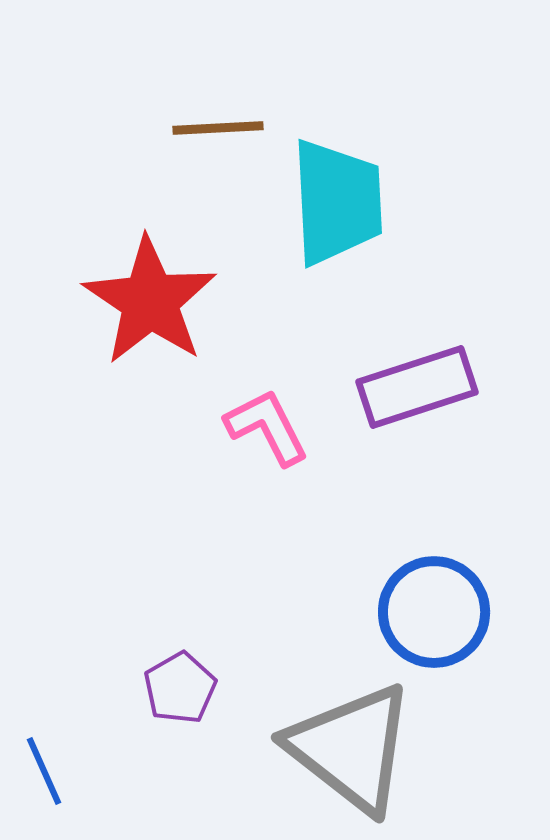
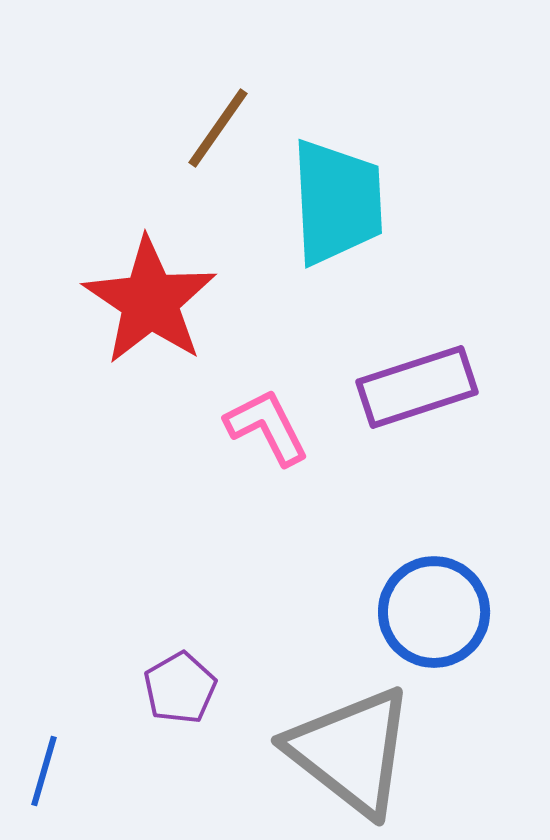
brown line: rotated 52 degrees counterclockwise
gray triangle: moved 3 px down
blue line: rotated 40 degrees clockwise
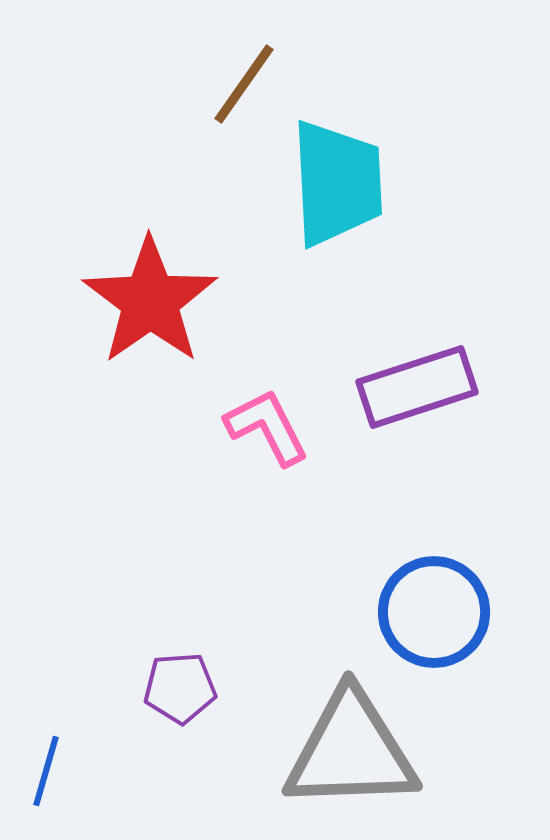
brown line: moved 26 px right, 44 px up
cyan trapezoid: moved 19 px up
red star: rotated 3 degrees clockwise
purple pentagon: rotated 26 degrees clockwise
gray triangle: rotated 40 degrees counterclockwise
blue line: moved 2 px right
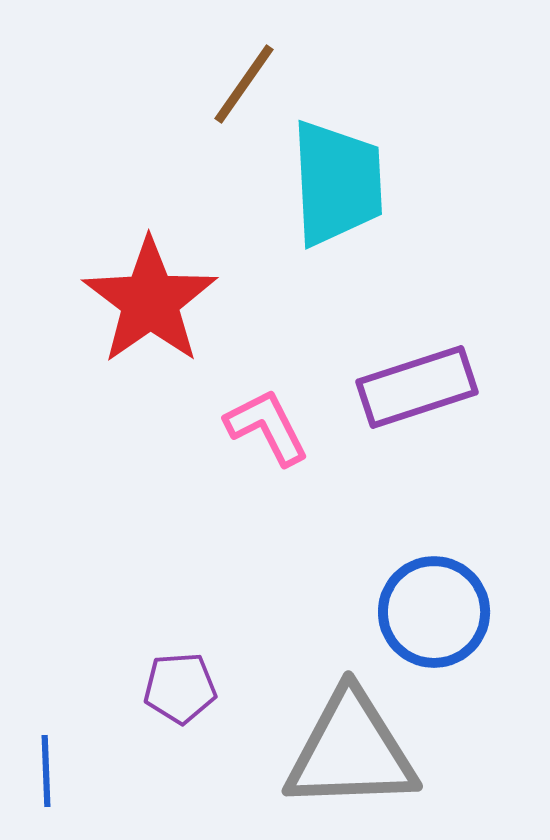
blue line: rotated 18 degrees counterclockwise
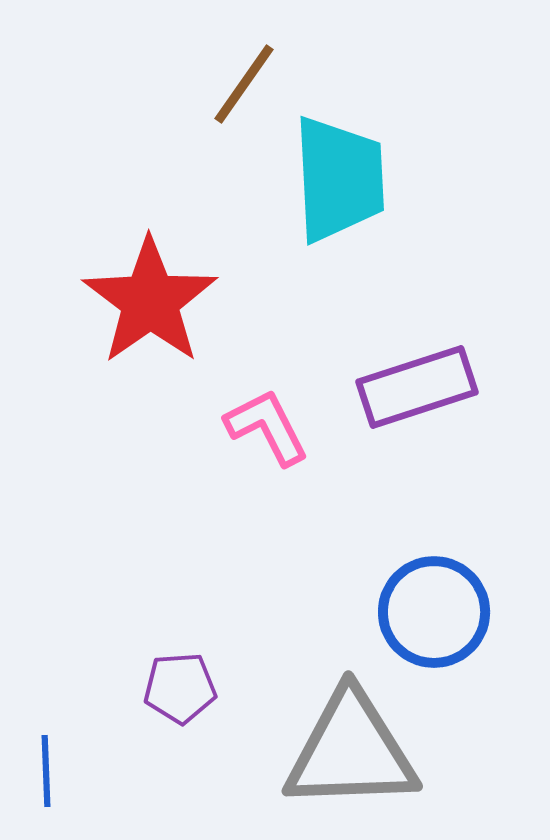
cyan trapezoid: moved 2 px right, 4 px up
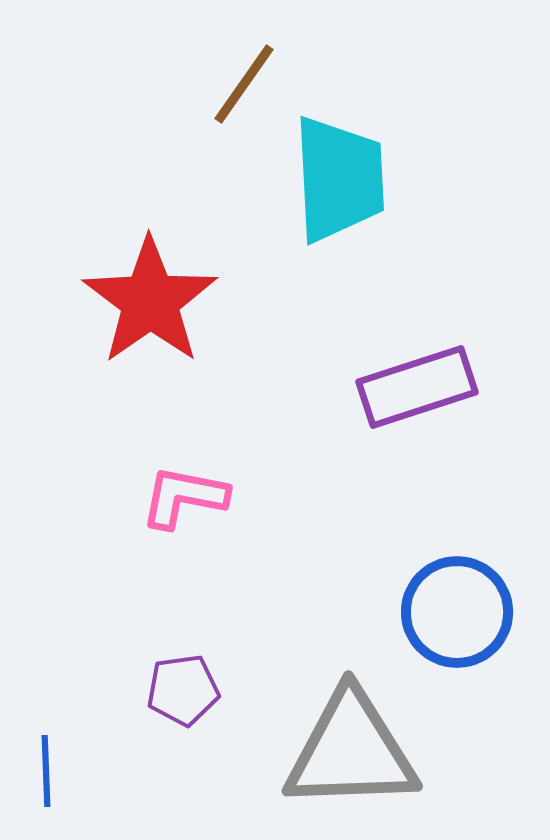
pink L-shape: moved 83 px left, 70 px down; rotated 52 degrees counterclockwise
blue circle: moved 23 px right
purple pentagon: moved 3 px right, 2 px down; rotated 4 degrees counterclockwise
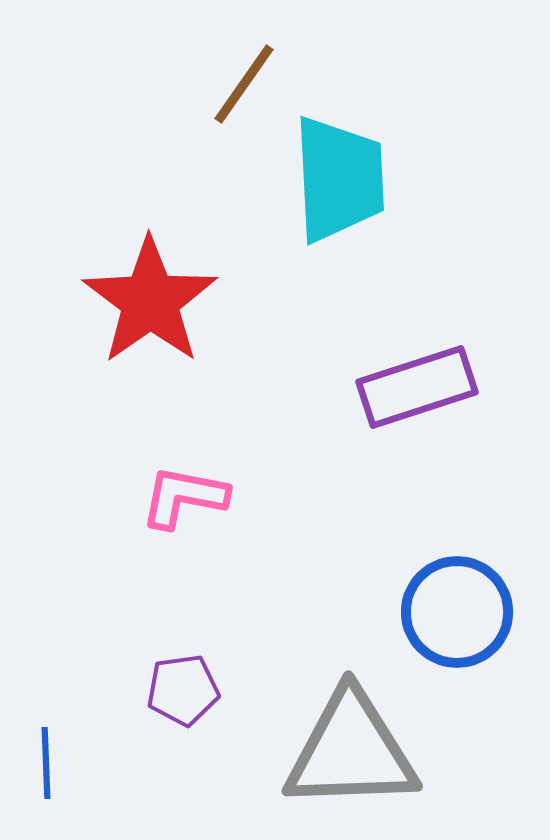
blue line: moved 8 px up
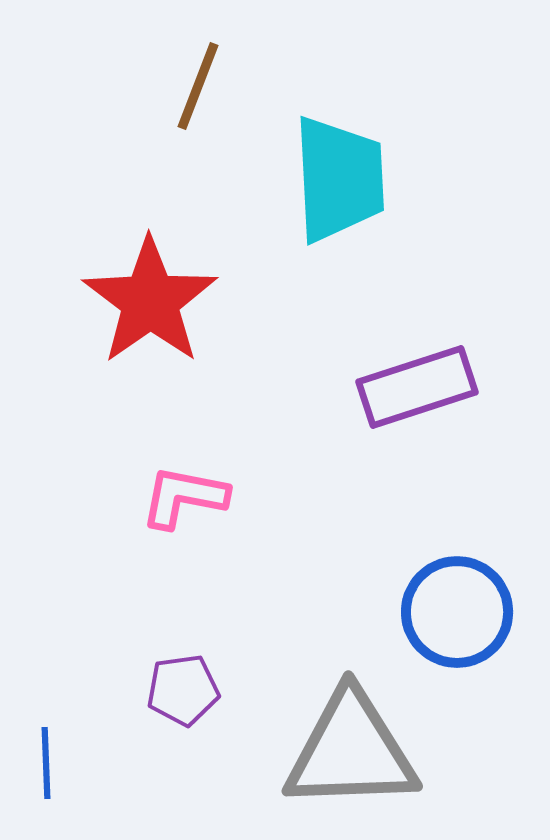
brown line: moved 46 px left, 2 px down; rotated 14 degrees counterclockwise
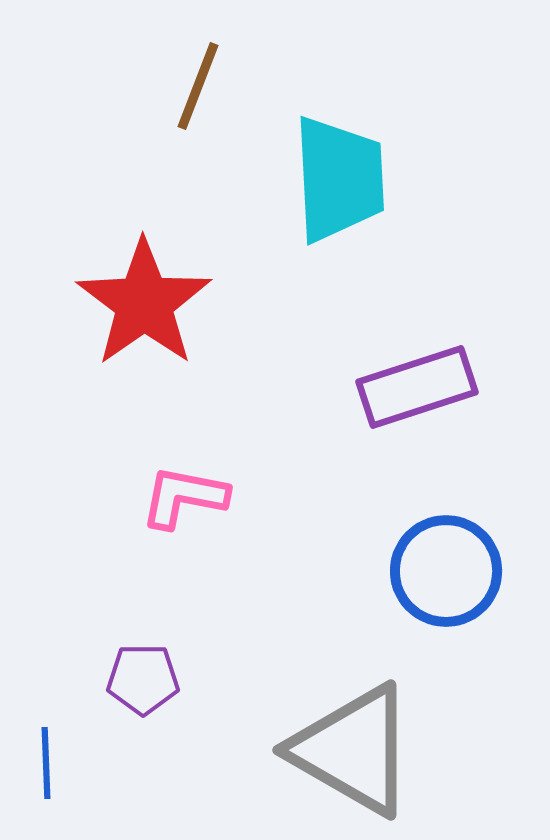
red star: moved 6 px left, 2 px down
blue circle: moved 11 px left, 41 px up
purple pentagon: moved 40 px left, 11 px up; rotated 8 degrees clockwise
gray triangle: moved 2 px right, 1 px up; rotated 32 degrees clockwise
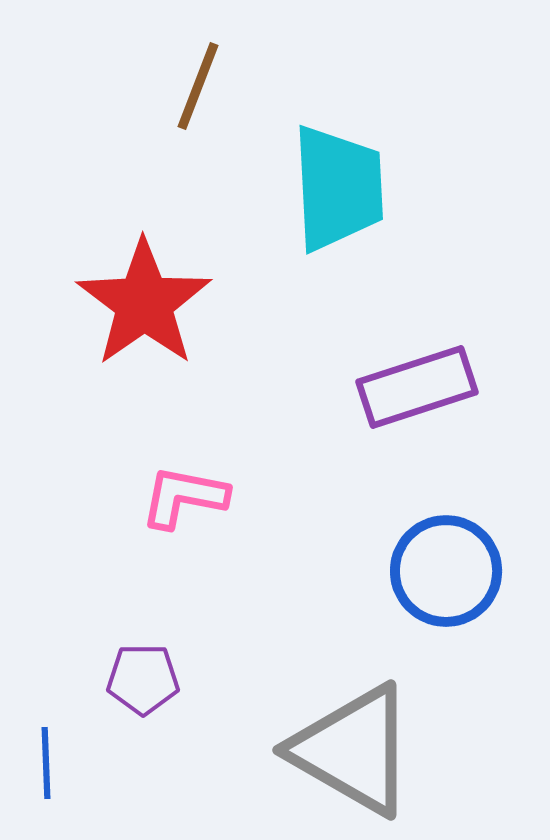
cyan trapezoid: moved 1 px left, 9 px down
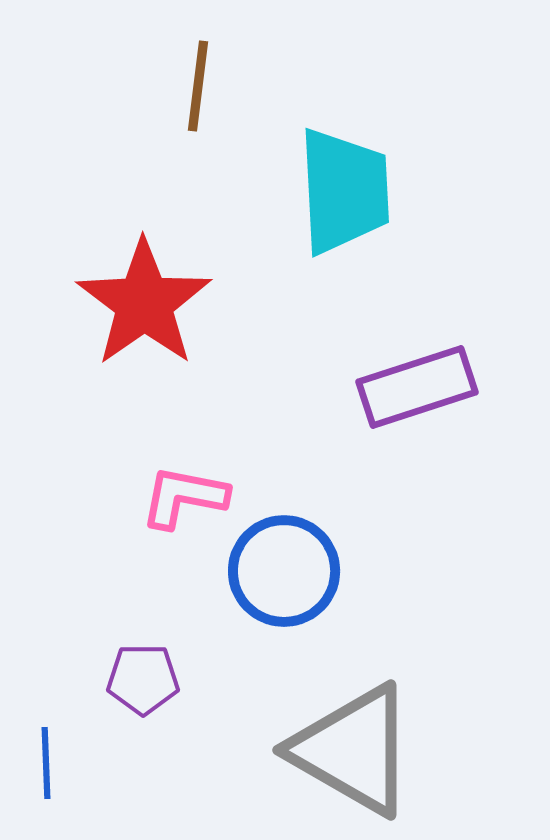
brown line: rotated 14 degrees counterclockwise
cyan trapezoid: moved 6 px right, 3 px down
blue circle: moved 162 px left
